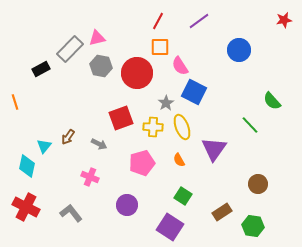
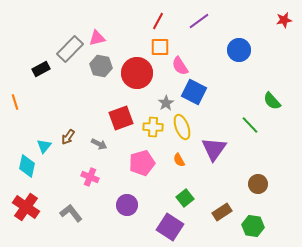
green square: moved 2 px right, 2 px down; rotated 18 degrees clockwise
red cross: rotated 8 degrees clockwise
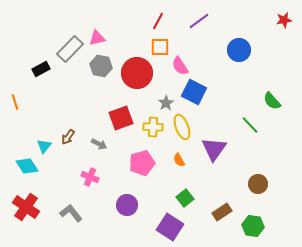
cyan diamond: rotated 45 degrees counterclockwise
